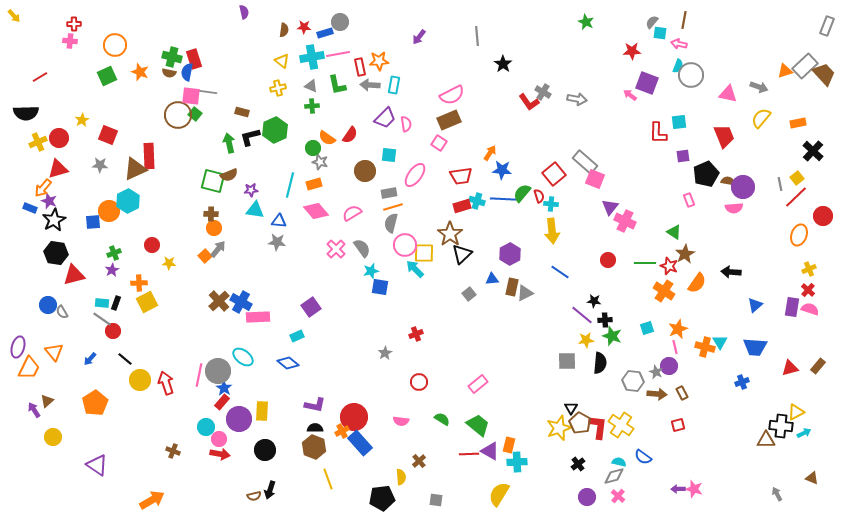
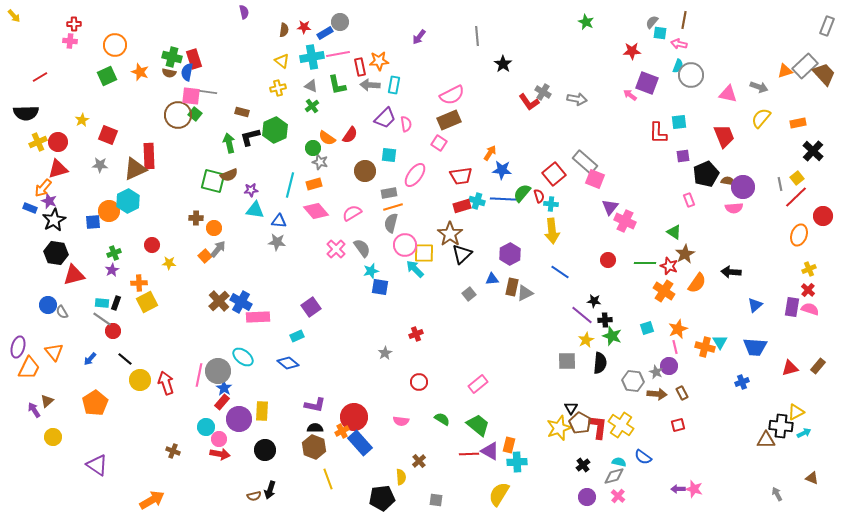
blue rectangle at (325, 33): rotated 14 degrees counterclockwise
green cross at (312, 106): rotated 32 degrees counterclockwise
red circle at (59, 138): moved 1 px left, 4 px down
brown cross at (211, 214): moved 15 px left, 4 px down
yellow star at (586, 340): rotated 21 degrees counterclockwise
black cross at (578, 464): moved 5 px right, 1 px down
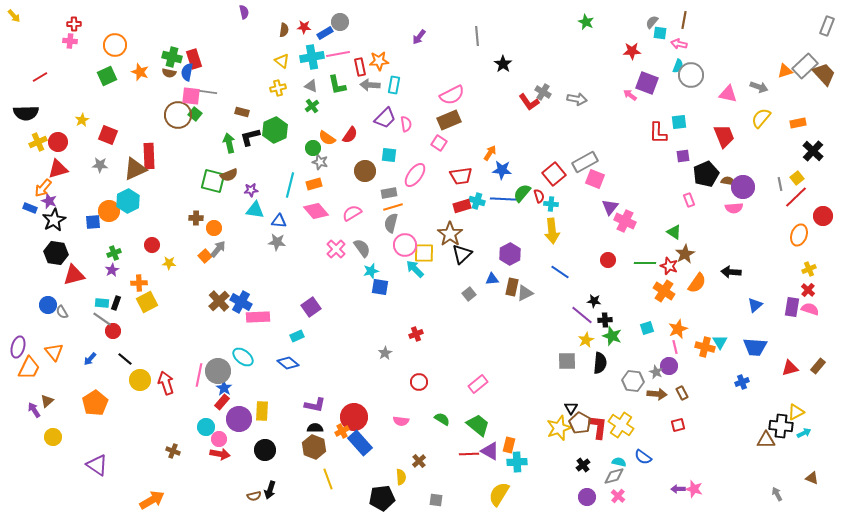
gray rectangle at (585, 162): rotated 70 degrees counterclockwise
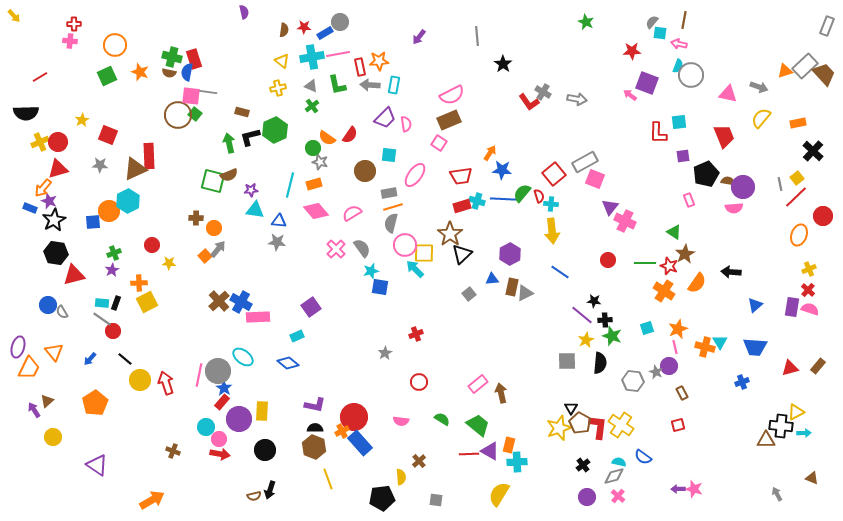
yellow cross at (38, 142): moved 2 px right
brown arrow at (657, 394): moved 156 px left, 1 px up; rotated 108 degrees counterclockwise
cyan arrow at (804, 433): rotated 24 degrees clockwise
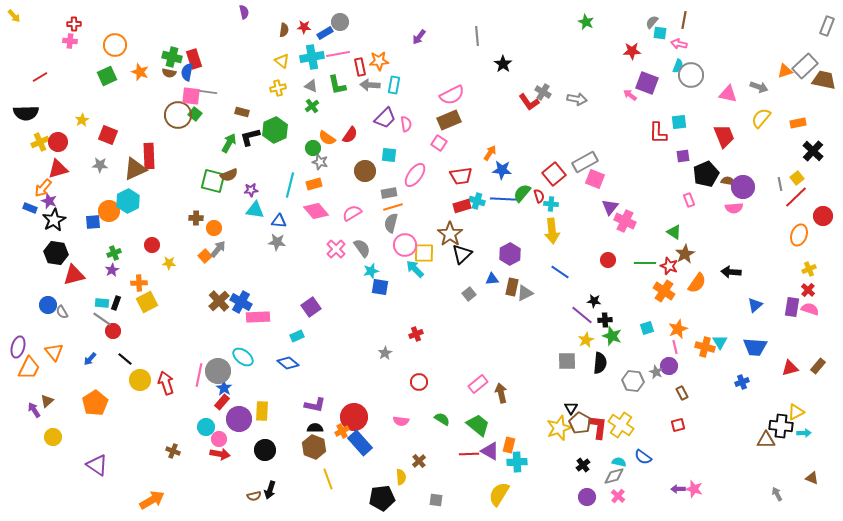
brown trapezoid at (824, 74): moved 6 px down; rotated 35 degrees counterclockwise
green arrow at (229, 143): rotated 42 degrees clockwise
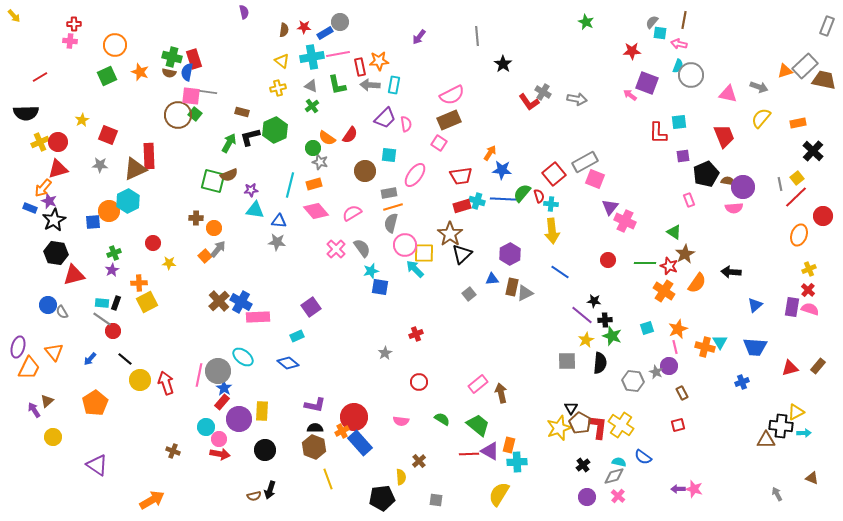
red circle at (152, 245): moved 1 px right, 2 px up
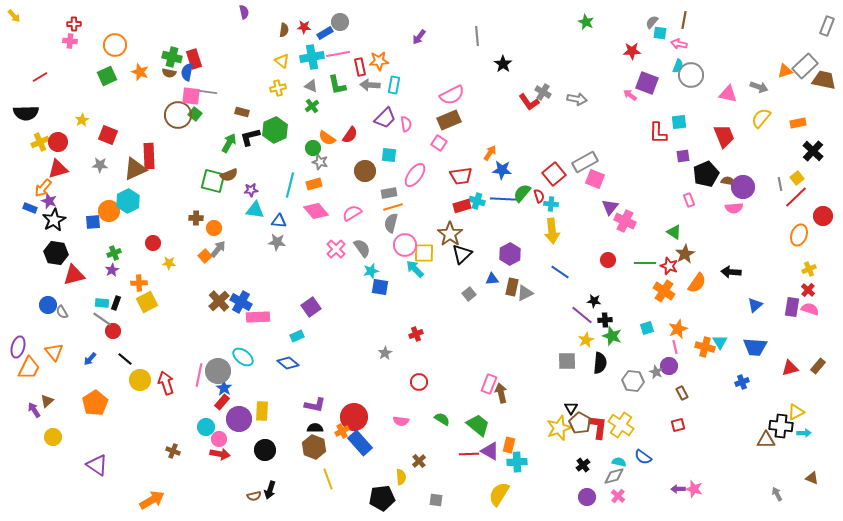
pink rectangle at (478, 384): moved 11 px right; rotated 30 degrees counterclockwise
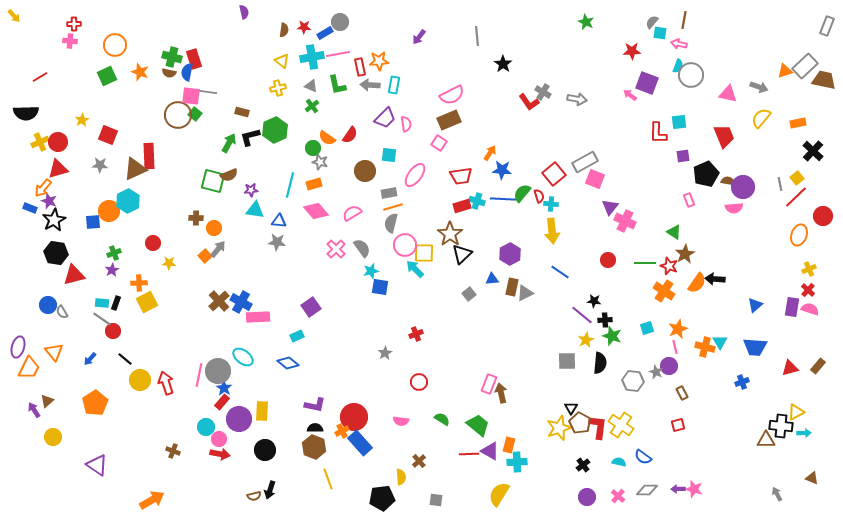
black arrow at (731, 272): moved 16 px left, 7 px down
gray diamond at (614, 476): moved 33 px right, 14 px down; rotated 15 degrees clockwise
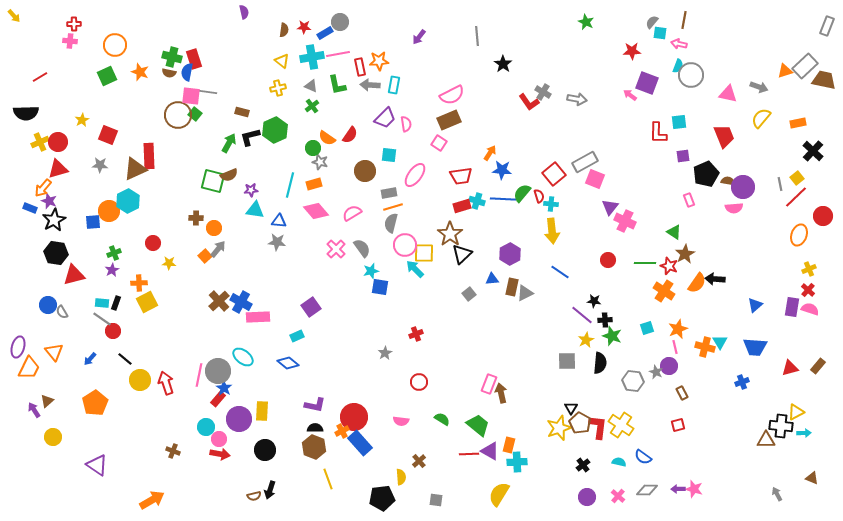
red rectangle at (222, 402): moved 4 px left, 3 px up
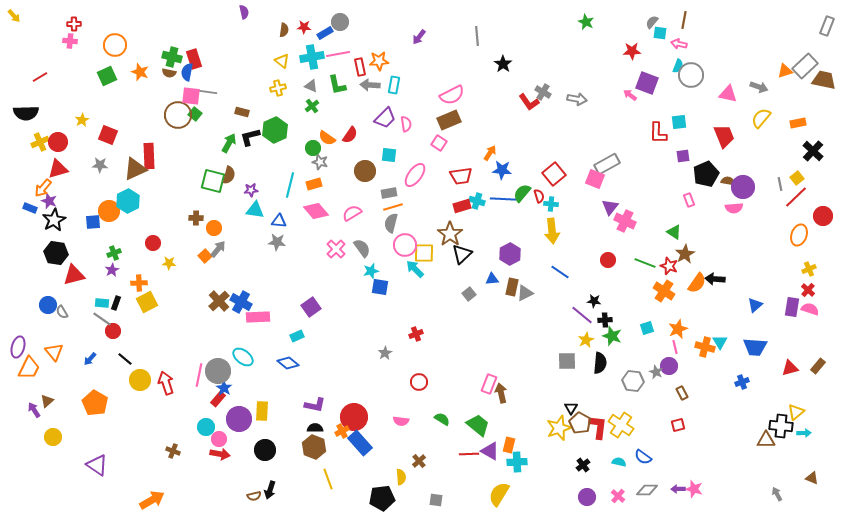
gray rectangle at (585, 162): moved 22 px right, 2 px down
brown semicircle at (229, 175): rotated 54 degrees counterclockwise
green line at (645, 263): rotated 20 degrees clockwise
orange pentagon at (95, 403): rotated 10 degrees counterclockwise
yellow triangle at (796, 412): rotated 12 degrees counterclockwise
